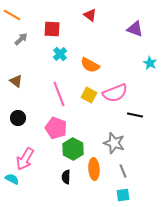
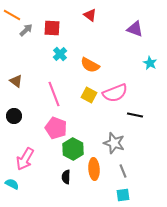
red square: moved 1 px up
gray arrow: moved 5 px right, 9 px up
pink line: moved 5 px left
black circle: moved 4 px left, 2 px up
cyan semicircle: moved 5 px down
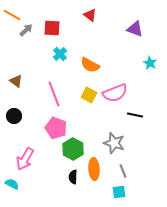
black semicircle: moved 7 px right
cyan square: moved 4 px left, 3 px up
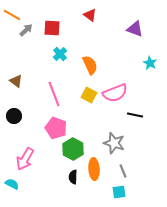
orange semicircle: rotated 144 degrees counterclockwise
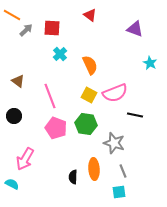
brown triangle: moved 2 px right
pink line: moved 4 px left, 2 px down
green hexagon: moved 13 px right, 25 px up; rotated 20 degrees counterclockwise
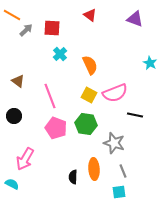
purple triangle: moved 10 px up
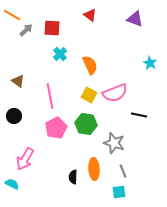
pink line: rotated 10 degrees clockwise
black line: moved 4 px right
pink pentagon: rotated 25 degrees clockwise
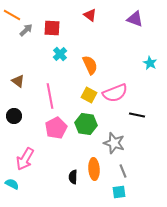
black line: moved 2 px left
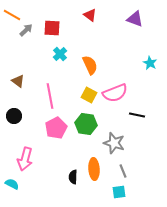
pink arrow: rotated 15 degrees counterclockwise
